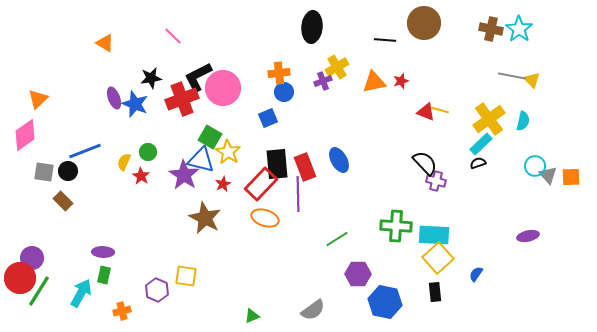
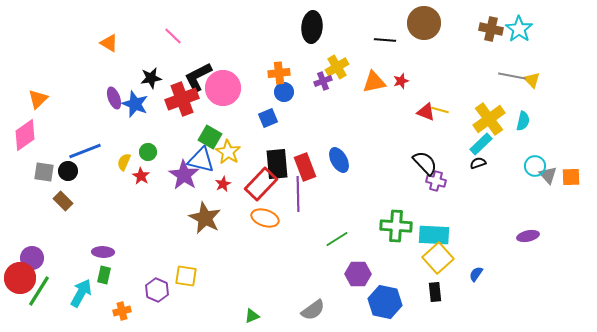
orange triangle at (105, 43): moved 4 px right
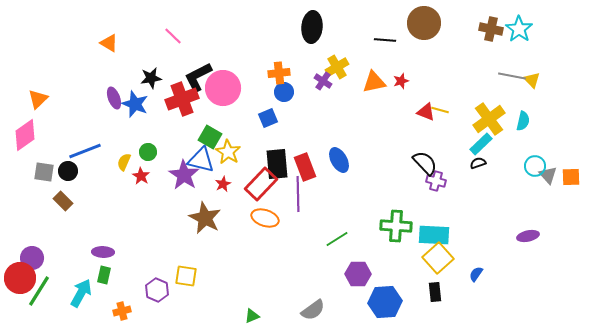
purple cross at (323, 81): rotated 36 degrees counterclockwise
blue hexagon at (385, 302): rotated 16 degrees counterclockwise
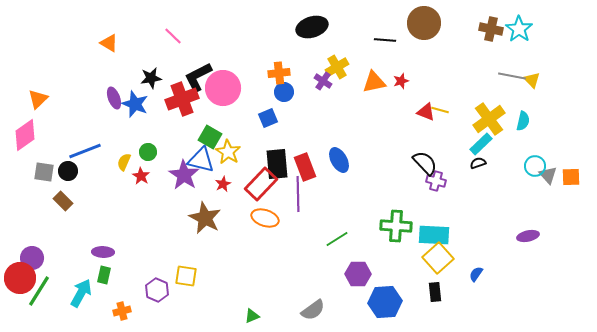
black ellipse at (312, 27): rotated 68 degrees clockwise
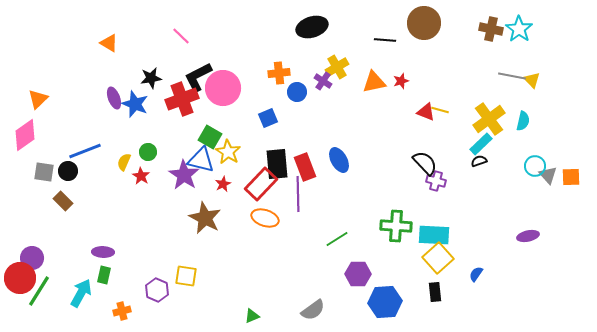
pink line at (173, 36): moved 8 px right
blue circle at (284, 92): moved 13 px right
black semicircle at (478, 163): moved 1 px right, 2 px up
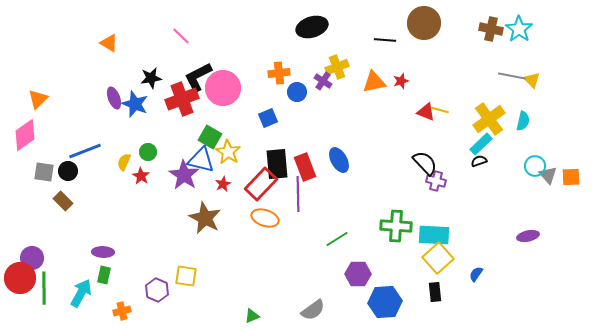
yellow cross at (337, 67): rotated 10 degrees clockwise
green line at (39, 291): moved 5 px right, 3 px up; rotated 32 degrees counterclockwise
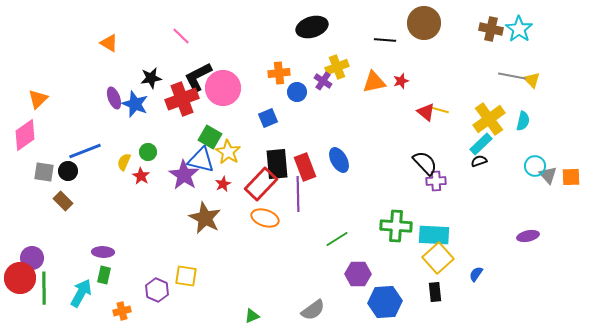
red triangle at (426, 112): rotated 18 degrees clockwise
purple cross at (436, 181): rotated 18 degrees counterclockwise
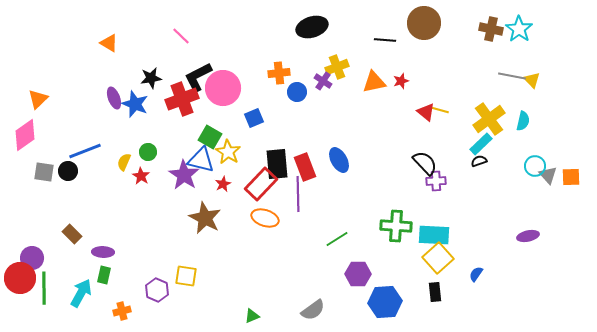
blue square at (268, 118): moved 14 px left
brown rectangle at (63, 201): moved 9 px right, 33 px down
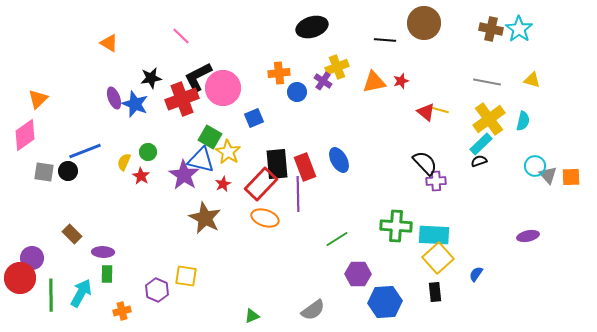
gray line at (512, 76): moved 25 px left, 6 px down
yellow triangle at (532, 80): rotated 30 degrees counterclockwise
green rectangle at (104, 275): moved 3 px right, 1 px up; rotated 12 degrees counterclockwise
green line at (44, 288): moved 7 px right, 7 px down
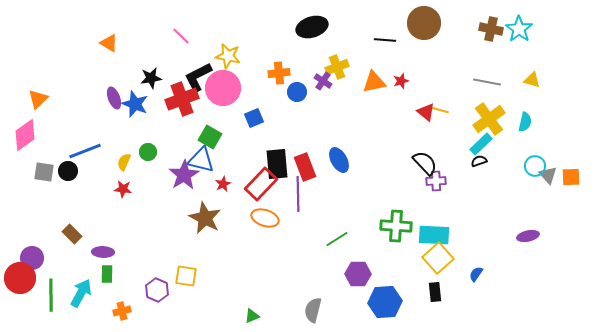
cyan semicircle at (523, 121): moved 2 px right, 1 px down
yellow star at (228, 152): moved 96 px up; rotated 20 degrees counterclockwise
purple star at (184, 175): rotated 8 degrees clockwise
red star at (141, 176): moved 18 px left, 13 px down; rotated 24 degrees counterclockwise
gray semicircle at (313, 310): rotated 140 degrees clockwise
